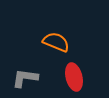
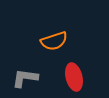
orange semicircle: moved 2 px left, 1 px up; rotated 140 degrees clockwise
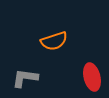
red ellipse: moved 18 px right
